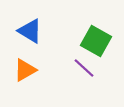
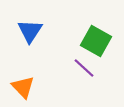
blue triangle: rotated 32 degrees clockwise
orange triangle: moved 2 px left, 17 px down; rotated 45 degrees counterclockwise
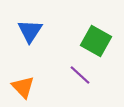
purple line: moved 4 px left, 7 px down
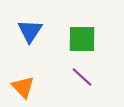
green square: moved 14 px left, 2 px up; rotated 28 degrees counterclockwise
purple line: moved 2 px right, 2 px down
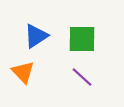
blue triangle: moved 6 px right, 5 px down; rotated 24 degrees clockwise
orange triangle: moved 15 px up
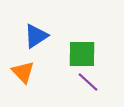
green square: moved 15 px down
purple line: moved 6 px right, 5 px down
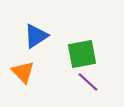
green square: rotated 12 degrees counterclockwise
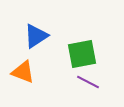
orange triangle: rotated 25 degrees counterclockwise
purple line: rotated 15 degrees counterclockwise
